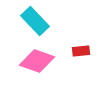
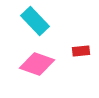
pink diamond: moved 3 px down
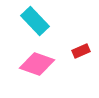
red rectangle: rotated 18 degrees counterclockwise
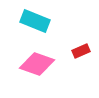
cyan rectangle: rotated 24 degrees counterclockwise
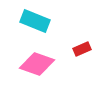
red rectangle: moved 1 px right, 2 px up
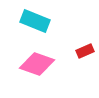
red rectangle: moved 3 px right, 2 px down
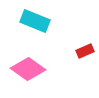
pink diamond: moved 9 px left, 5 px down; rotated 16 degrees clockwise
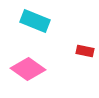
red rectangle: rotated 36 degrees clockwise
